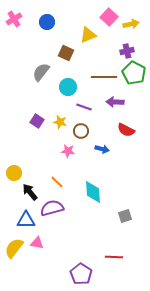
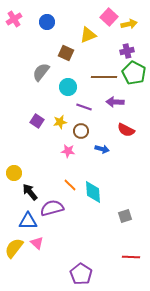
yellow arrow: moved 2 px left
yellow star: rotated 24 degrees counterclockwise
orange line: moved 13 px right, 3 px down
blue triangle: moved 2 px right, 1 px down
pink triangle: rotated 32 degrees clockwise
red line: moved 17 px right
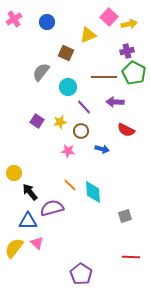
purple line: rotated 28 degrees clockwise
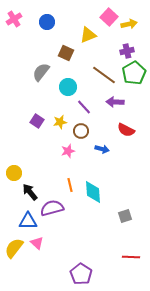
green pentagon: rotated 15 degrees clockwise
brown line: moved 2 px up; rotated 35 degrees clockwise
pink star: rotated 24 degrees counterclockwise
orange line: rotated 32 degrees clockwise
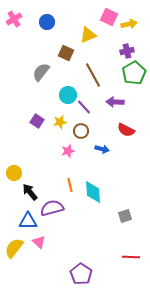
pink square: rotated 18 degrees counterclockwise
brown line: moved 11 px left; rotated 25 degrees clockwise
cyan circle: moved 8 px down
pink triangle: moved 2 px right, 1 px up
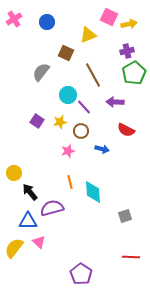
orange line: moved 3 px up
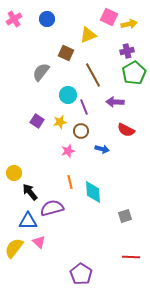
blue circle: moved 3 px up
purple line: rotated 21 degrees clockwise
